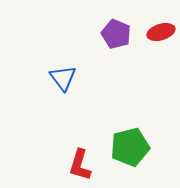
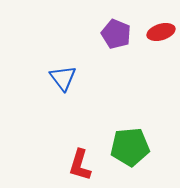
green pentagon: rotated 9 degrees clockwise
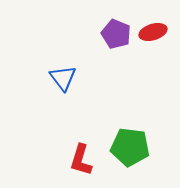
red ellipse: moved 8 px left
green pentagon: rotated 12 degrees clockwise
red L-shape: moved 1 px right, 5 px up
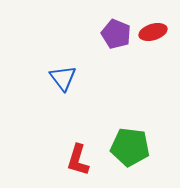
red L-shape: moved 3 px left
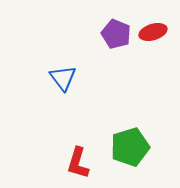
green pentagon: rotated 24 degrees counterclockwise
red L-shape: moved 3 px down
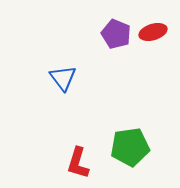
green pentagon: rotated 9 degrees clockwise
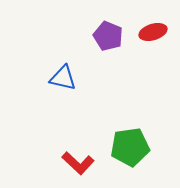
purple pentagon: moved 8 px left, 2 px down
blue triangle: rotated 40 degrees counterclockwise
red L-shape: rotated 64 degrees counterclockwise
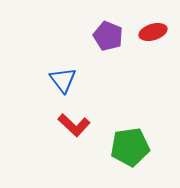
blue triangle: moved 2 px down; rotated 40 degrees clockwise
red L-shape: moved 4 px left, 38 px up
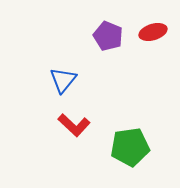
blue triangle: rotated 16 degrees clockwise
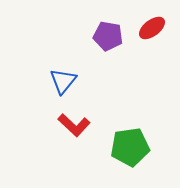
red ellipse: moved 1 px left, 4 px up; rotated 20 degrees counterclockwise
purple pentagon: rotated 12 degrees counterclockwise
blue triangle: moved 1 px down
